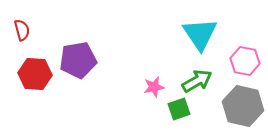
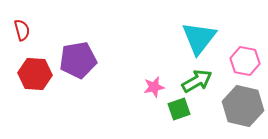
cyan triangle: moved 1 px left, 4 px down; rotated 12 degrees clockwise
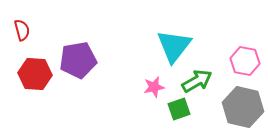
cyan triangle: moved 25 px left, 8 px down
gray hexagon: moved 1 px down
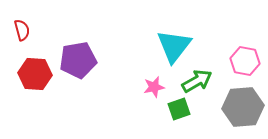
gray hexagon: rotated 18 degrees counterclockwise
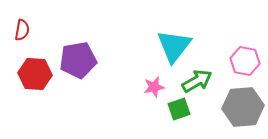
red semicircle: rotated 25 degrees clockwise
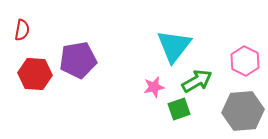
pink hexagon: rotated 16 degrees clockwise
gray hexagon: moved 4 px down
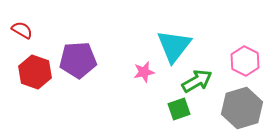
red semicircle: rotated 70 degrees counterclockwise
purple pentagon: rotated 6 degrees clockwise
red hexagon: moved 2 px up; rotated 16 degrees clockwise
pink star: moved 10 px left, 15 px up
gray hexagon: moved 1 px left, 3 px up; rotated 12 degrees counterclockwise
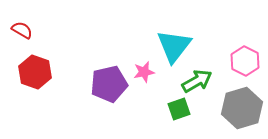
purple pentagon: moved 31 px right, 24 px down; rotated 9 degrees counterclockwise
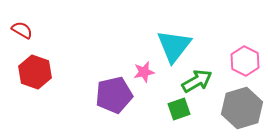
purple pentagon: moved 5 px right, 11 px down
